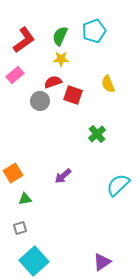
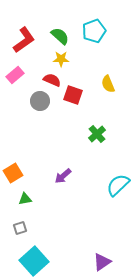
green semicircle: rotated 108 degrees clockwise
red semicircle: moved 1 px left, 2 px up; rotated 42 degrees clockwise
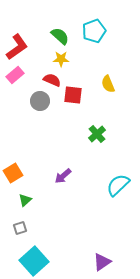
red L-shape: moved 7 px left, 7 px down
red square: rotated 12 degrees counterclockwise
green triangle: moved 1 px down; rotated 32 degrees counterclockwise
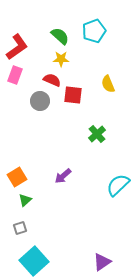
pink rectangle: rotated 30 degrees counterclockwise
orange square: moved 4 px right, 4 px down
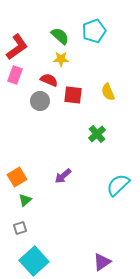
red semicircle: moved 3 px left
yellow semicircle: moved 8 px down
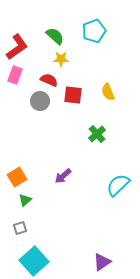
green semicircle: moved 5 px left
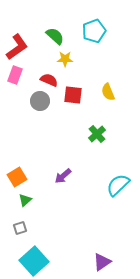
yellow star: moved 4 px right
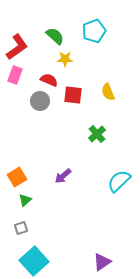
cyan semicircle: moved 1 px right, 4 px up
gray square: moved 1 px right
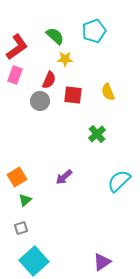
red semicircle: rotated 90 degrees clockwise
purple arrow: moved 1 px right, 1 px down
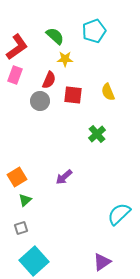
cyan semicircle: moved 33 px down
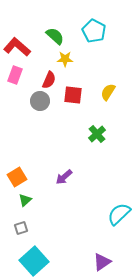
cyan pentagon: rotated 25 degrees counterclockwise
red L-shape: rotated 104 degrees counterclockwise
yellow semicircle: rotated 54 degrees clockwise
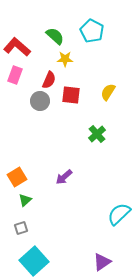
cyan pentagon: moved 2 px left
red square: moved 2 px left
